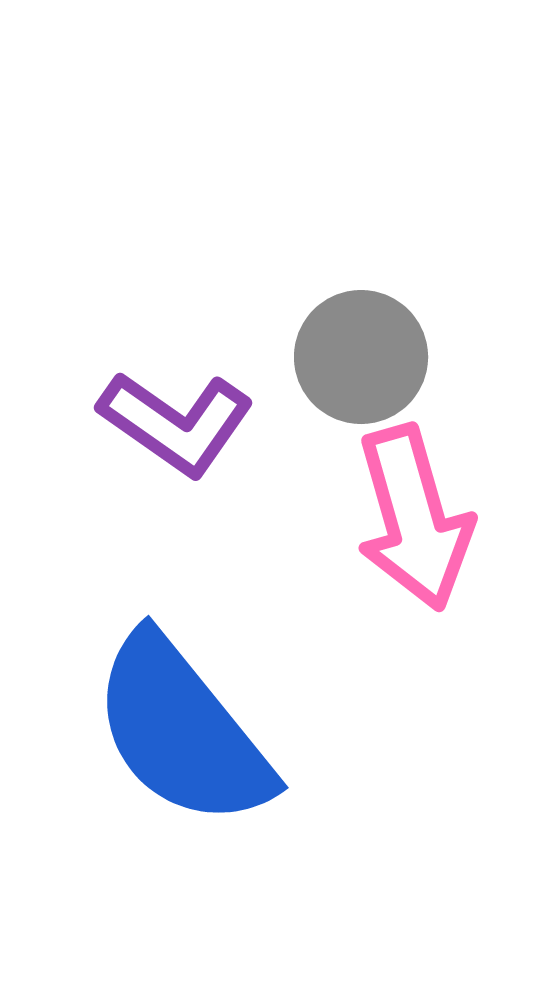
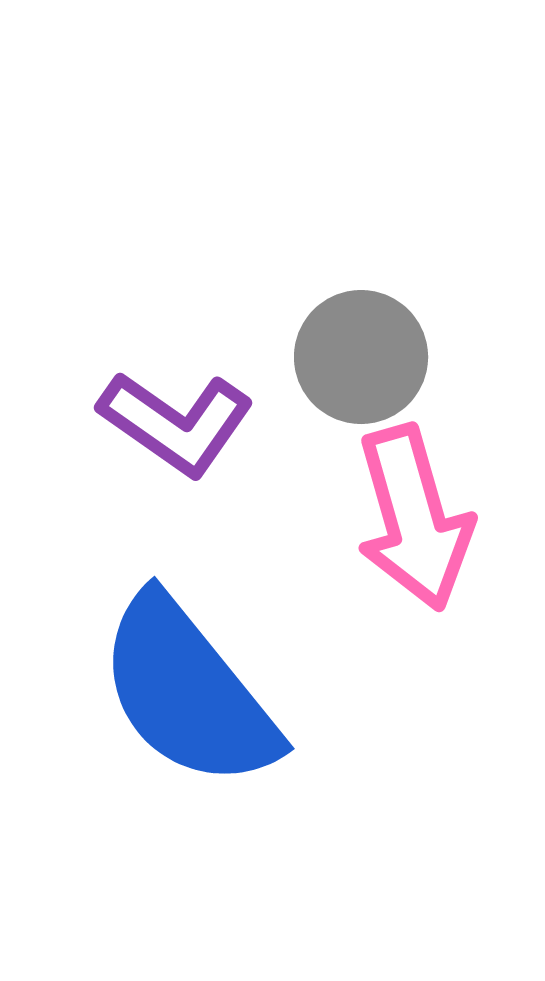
blue semicircle: moved 6 px right, 39 px up
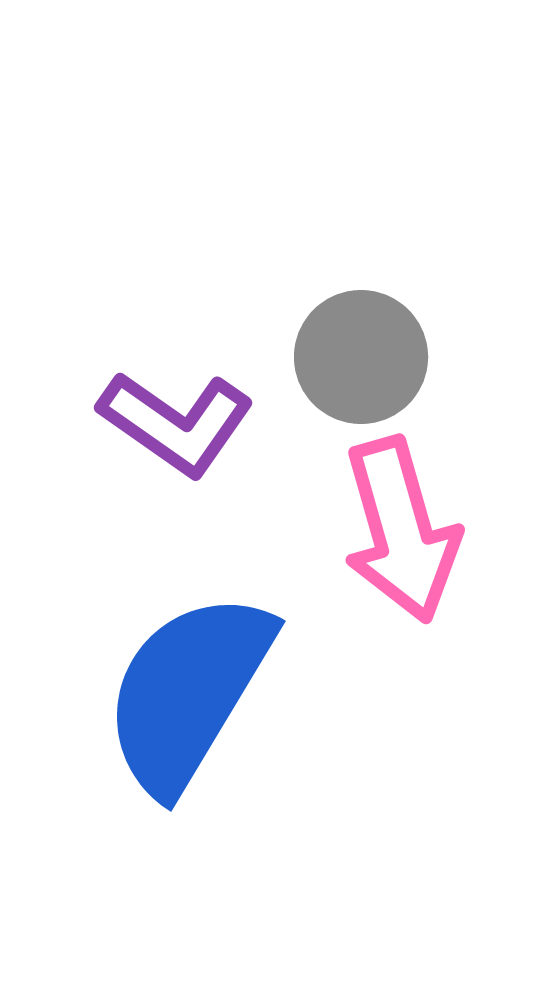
pink arrow: moved 13 px left, 12 px down
blue semicircle: rotated 70 degrees clockwise
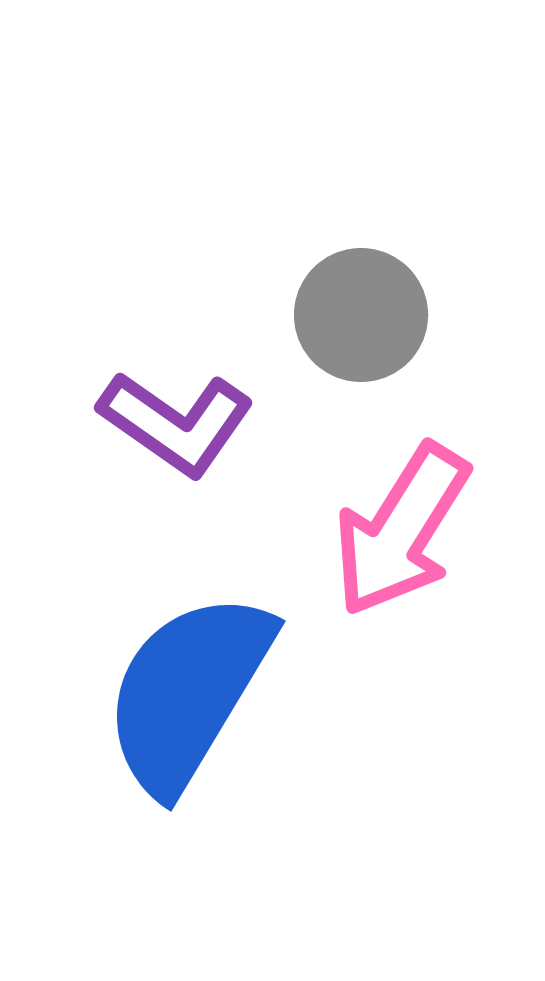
gray circle: moved 42 px up
pink arrow: rotated 48 degrees clockwise
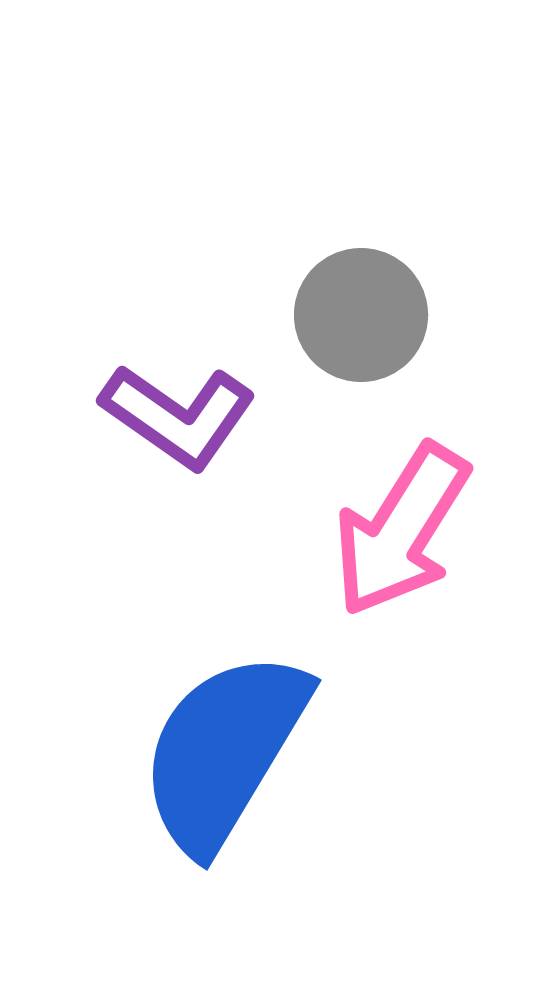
purple L-shape: moved 2 px right, 7 px up
blue semicircle: moved 36 px right, 59 px down
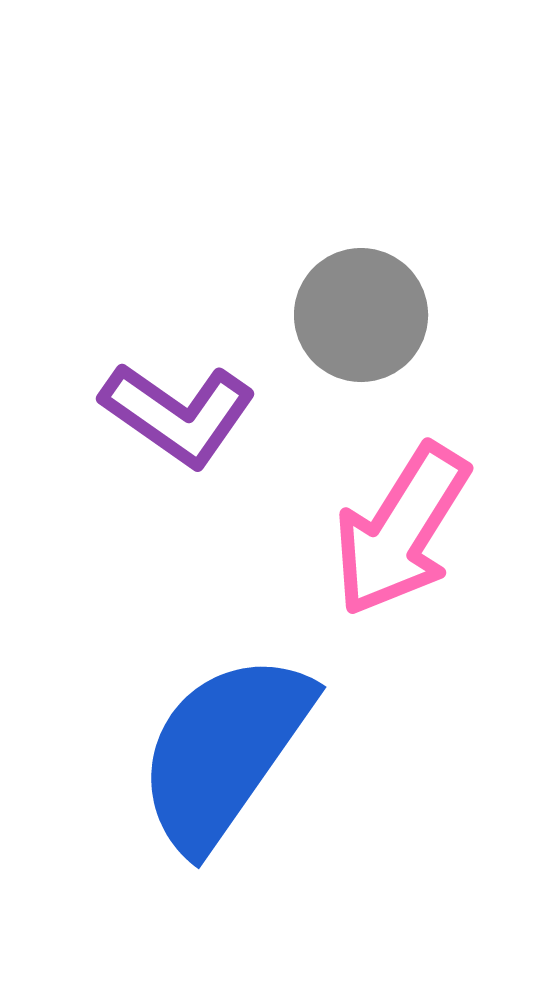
purple L-shape: moved 2 px up
blue semicircle: rotated 4 degrees clockwise
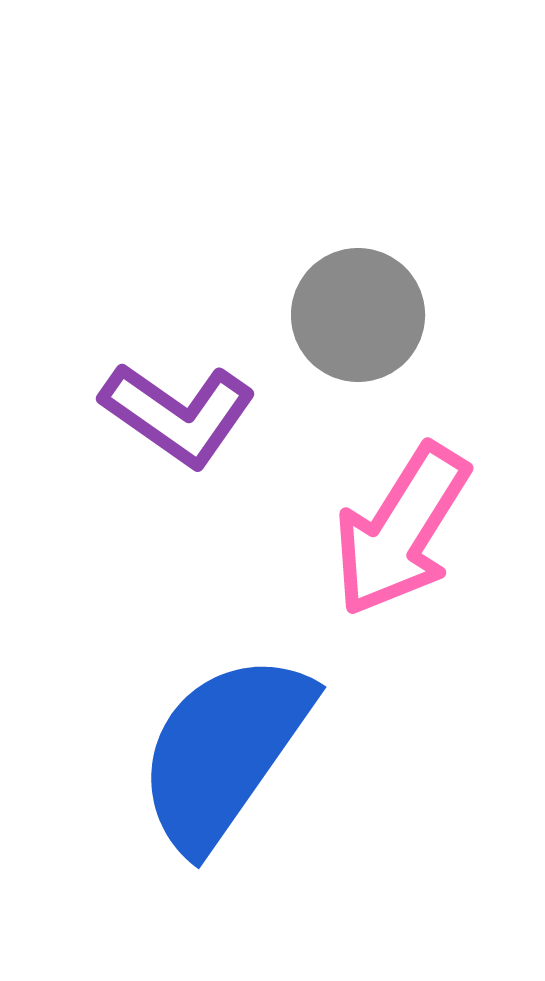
gray circle: moved 3 px left
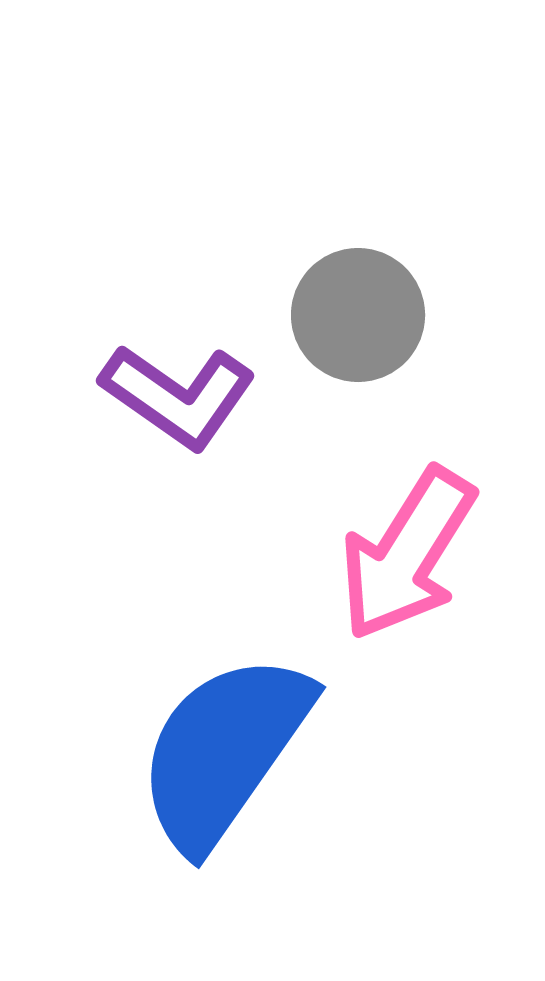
purple L-shape: moved 18 px up
pink arrow: moved 6 px right, 24 px down
